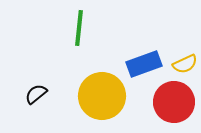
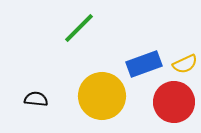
green line: rotated 39 degrees clockwise
black semicircle: moved 5 px down; rotated 45 degrees clockwise
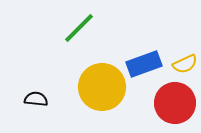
yellow circle: moved 9 px up
red circle: moved 1 px right, 1 px down
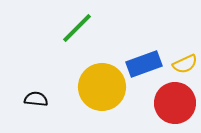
green line: moved 2 px left
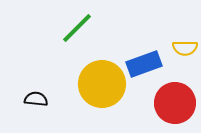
yellow semicircle: moved 16 px up; rotated 25 degrees clockwise
yellow circle: moved 3 px up
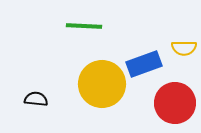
green line: moved 7 px right, 2 px up; rotated 48 degrees clockwise
yellow semicircle: moved 1 px left
